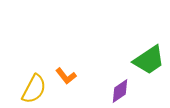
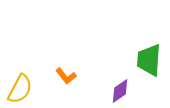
green trapezoid: rotated 128 degrees clockwise
yellow semicircle: moved 14 px left
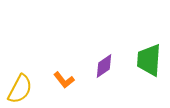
orange L-shape: moved 2 px left, 4 px down
purple diamond: moved 16 px left, 25 px up
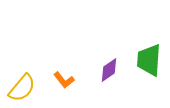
purple diamond: moved 5 px right, 4 px down
yellow semicircle: moved 2 px right, 1 px up; rotated 12 degrees clockwise
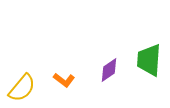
orange L-shape: rotated 15 degrees counterclockwise
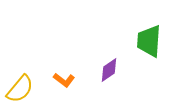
green trapezoid: moved 19 px up
yellow semicircle: moved 2 px left, 1 px down
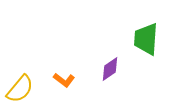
green trapezoid: moved 3 px left, 2 px up
purple diamond: moved 1 px right, 1 px up
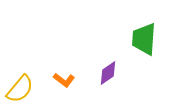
green trapezoid: moved 2 px left
purple diamond: moved 2 px left, 4 px down
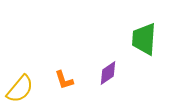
orange L-shape: rotated 35 degrees clockwise
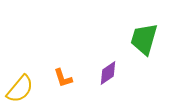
green trapezoid: rotated 12 degrees clockwise
orange L-shape: moved 1 px left, 2 px up
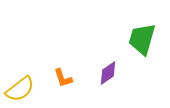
green trapezoid: moved 2 px left
yellow semicircle: rotated 12 degrees clockwise
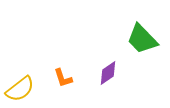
green trapezoid: rotated 60 degrees counterclockwise
